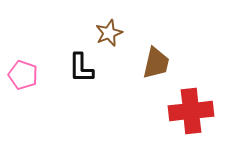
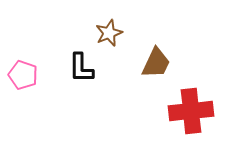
brown trapezoid: rotated 12 degrees clockwise
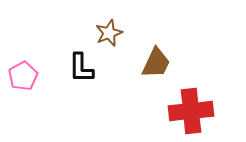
pink pentagon: moved 1 px down; rotated 24 degrees clockwise
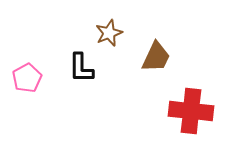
brown trapezoid: moved 6 px up
pink pentagon: moved 4 px right, 2 px down
red cross: rotated 12 degrees clockwise
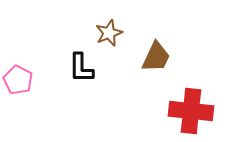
pink pentagon: moved 9 px left, 2 px down; rotated 16 degrees counterclockwise
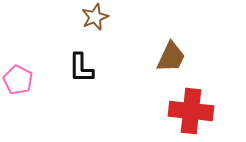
brown star: moved 14 px left, 16 px up
brown trapezoid: moved 15 px right
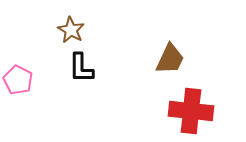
brown star: moved 24 px left, 13 px down; rotated 20 degrees counterclockwise
brown trapezoid: moved 1 px left, 2 px down
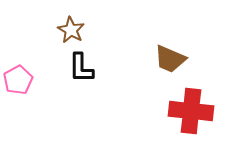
brown trapezoid: rotated 88 degrees clockwise
pink pentagon: rotated 16 degrees clockwise
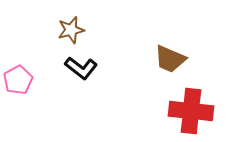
brown star: rotated 28 degrees clockwise
black L-shape: rotated 52 degrees counterclockwise
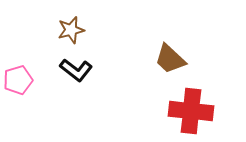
brown trapezoid: rotated 20 degrees clockwise
black L-shape: moved 5 px left, 2 px down
pink pentagon: rotated 12 degrees clockwise
